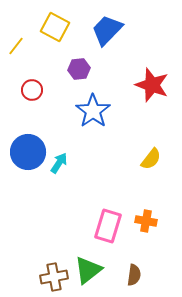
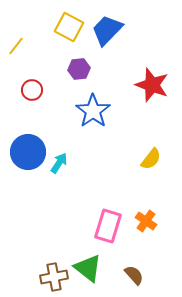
yellow square: moved 14 px right
orange cross: rotated 25 degrees clockwise
green triangle: moved 2 px up; rotated 44 degrees counterclockwise
brown semicircle: rotated 50 degrees counterclockwise
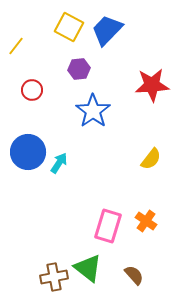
red star: rotated 24 degrees counterclockwise
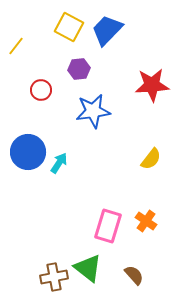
red circle: moved 9 px right
blue star: rotated 28 degrees clockwise
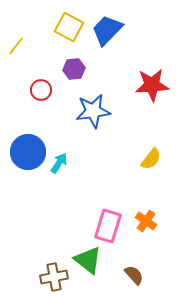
purple hexagon: moved 5 px left
green triangle: moved 8 px up
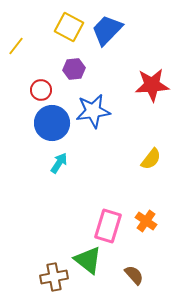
blue circle: moved 24 px right, 29 px up
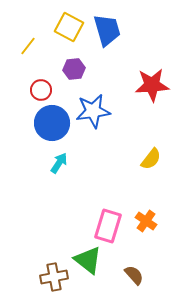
blue trapezoid: rotated 120 degrees clockwise
yellow line: moved 12 px right
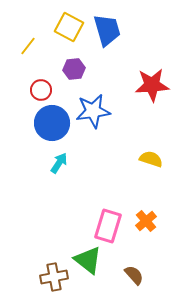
yellow semicircle: rotated 110 degrees counterclockwise
orange cross: rotated 15 degrees clockwise
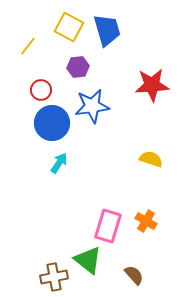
purple hexagon: moved 4 px right, 2 px up
blue star: moved 1 px left, 5 px up
orange cross: rotated 20 degrees counterclockwise
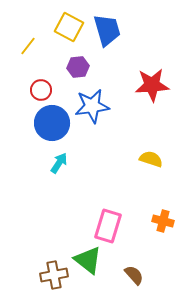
orange cross: moved 17 px right; rotated 15 degrees counterclockwise
brown cross: moved 2 px up
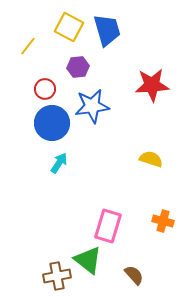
red circle: moved 4 px right, 1 px up
brown cross: moved 3 px right, 1 px down
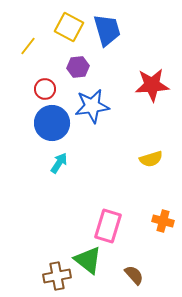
yellow semicircle: rotated 145 degrees clockwise
